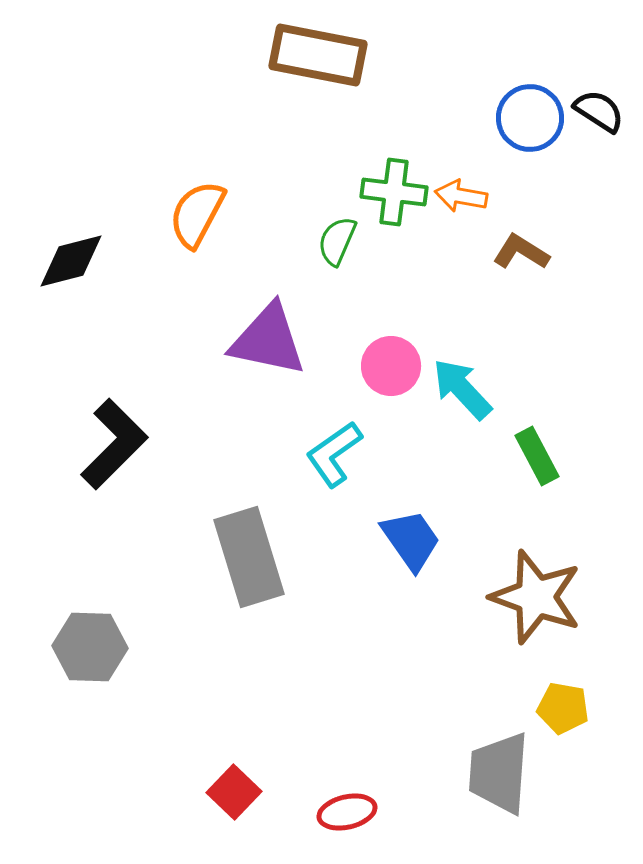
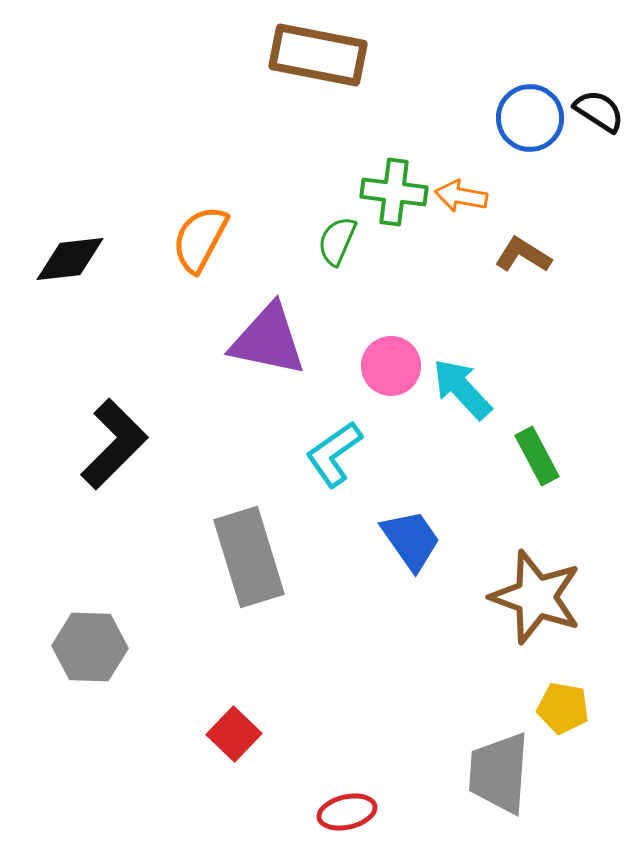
orange semicircle: moved 3 px right, 25 px down
brown L-shape: moved 2 px right, 3 px down
black diamond: moved 1 px left, 2 px up; rotated 8 degrees clockwise
red square: moved 58 px up
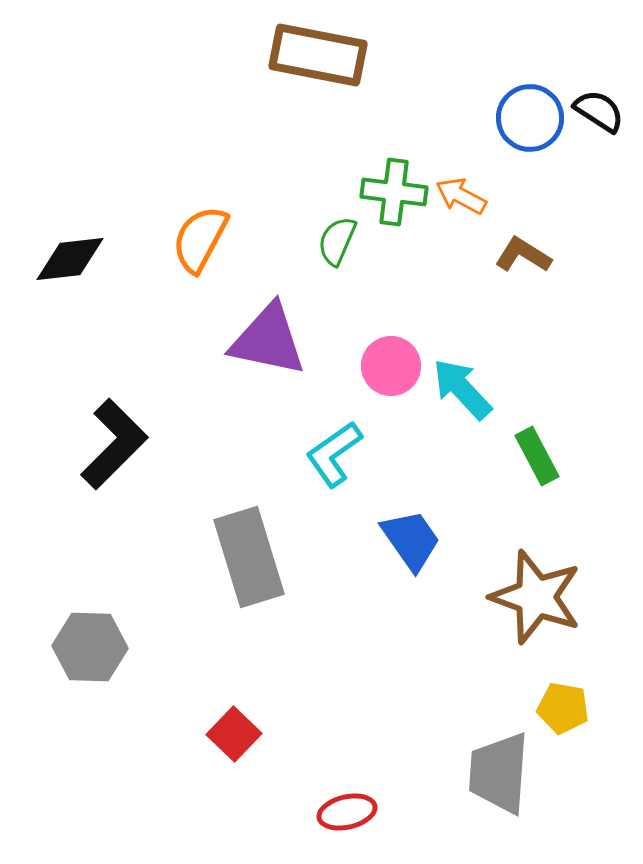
orange arrow: rotated 18 degrees clockwise
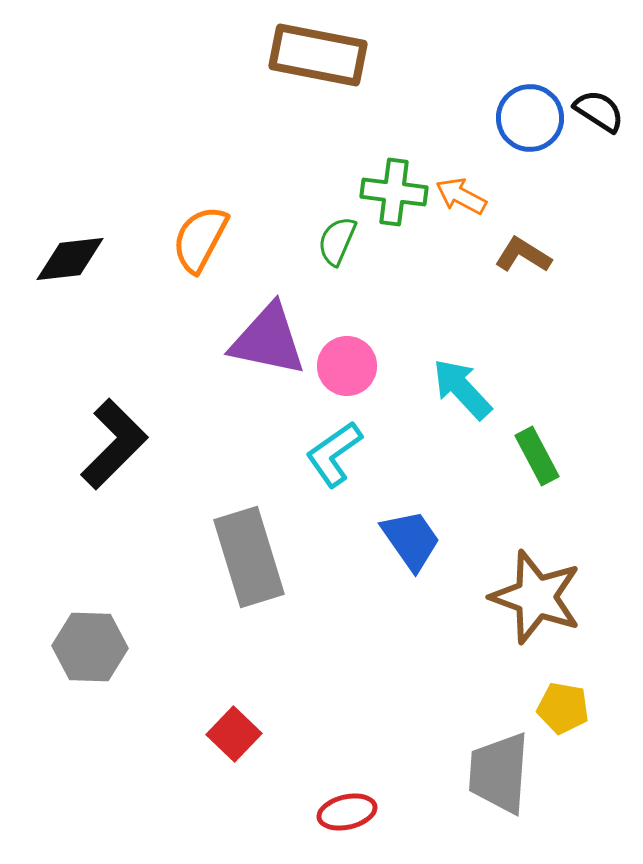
pink circle: moved 44 px left
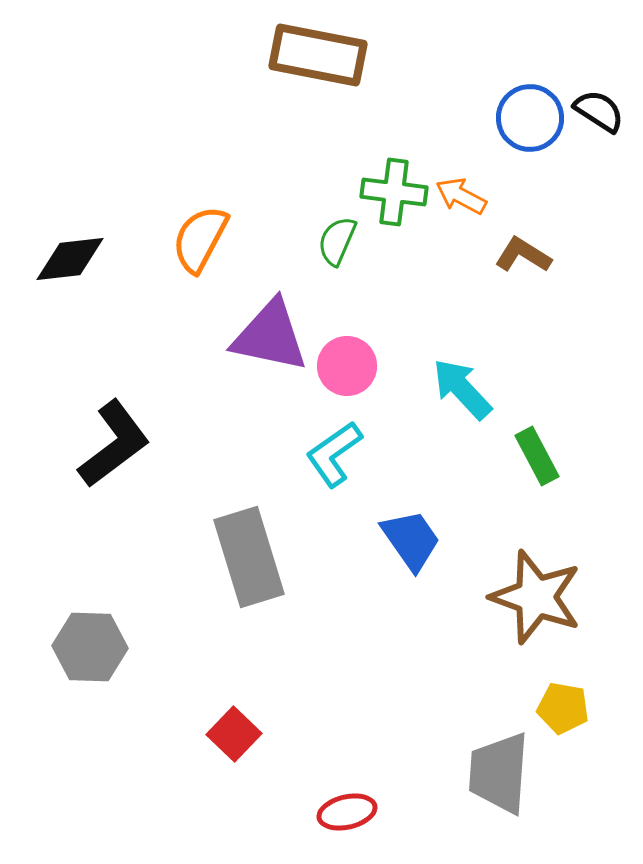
purple triangle: moved 2 px right, 4 px up
black L-shape: rotated 8 degrees clockwise
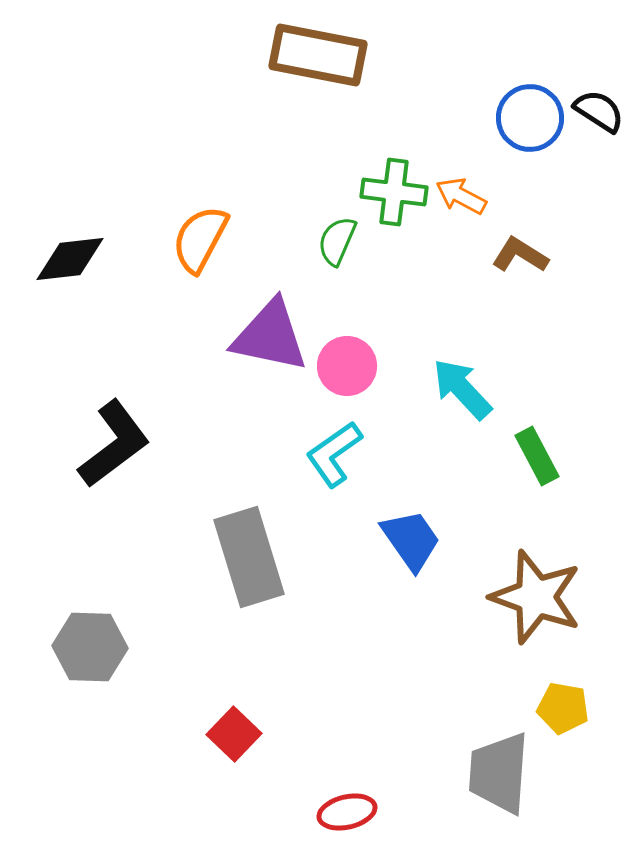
brown L-shape: moved 3 px left
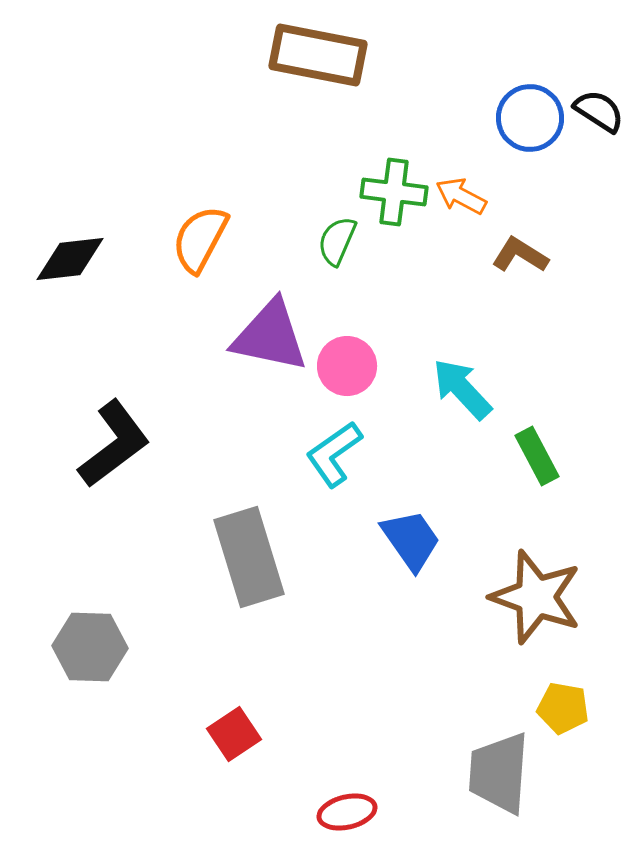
red square: rotated 12 degrees clockwise
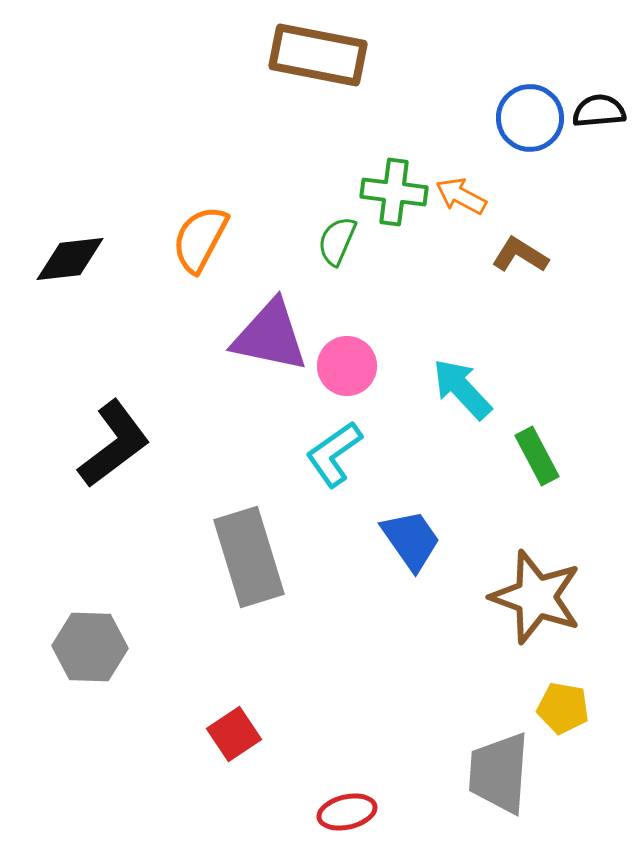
black semicircle: rotated 38 degrees counterclockwise
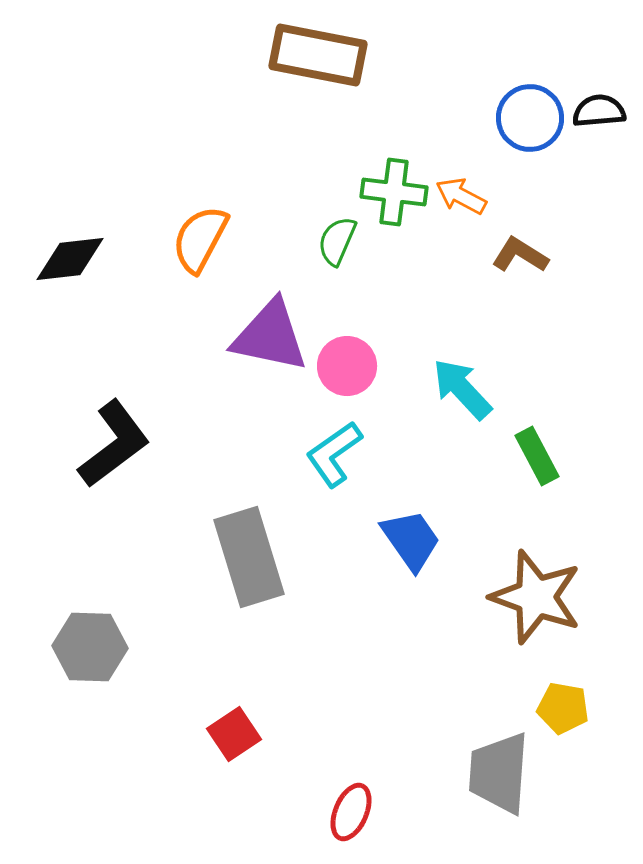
red ellipse: moved 4 px right; rotated 54 degrees counterclockwise
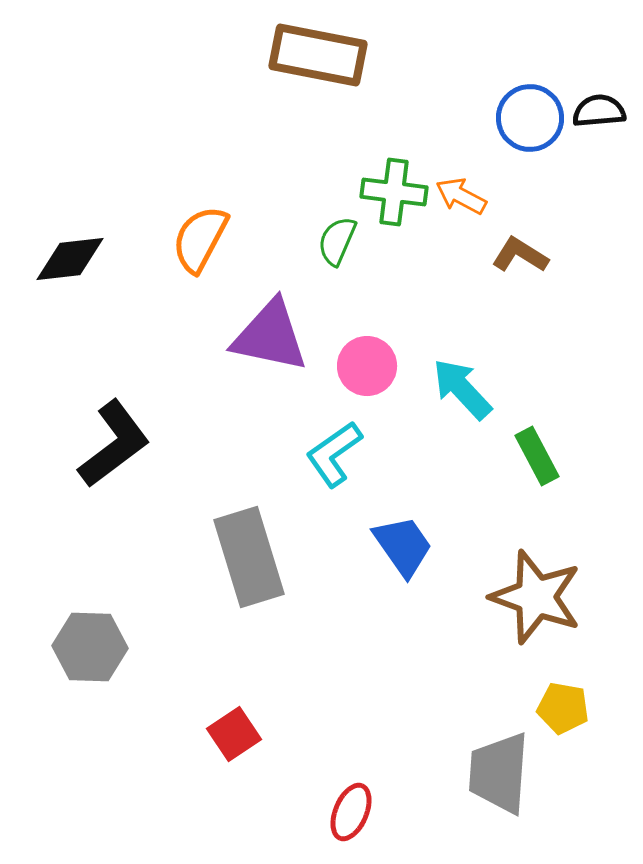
pink circle: moved 20 px right
blue trapezoid: moved 8 px left, 6 px down
